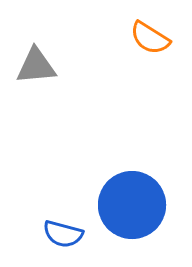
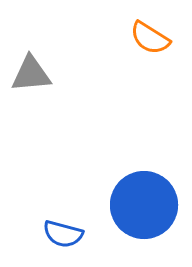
gray triangle: moved 5 px left, 8 px down
blue circle: moved 12 px right
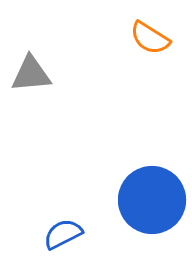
blue circle: moved 8 px right, 5 px up
blue semicircle: rotated 138 degrees clockwise
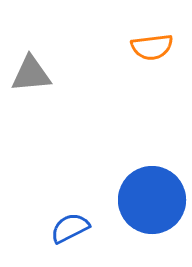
orange semicircle: moved 2 px right, 9 px down; rotated 39 degrees counterclockwise
blue semicircle: moved 7 px right, 6 px up
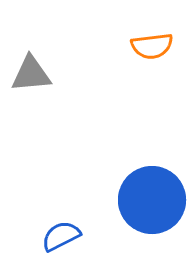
orange semicircle: moved 1 px up
blue semicircle: moved 9 px left, 8 px down
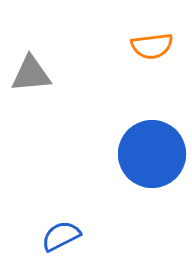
blue circle: moved 46 px up
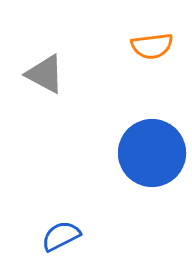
gray triangle: moved 14 px right; rotated 33 degrees clockwise
blue circle: moved 1 px up
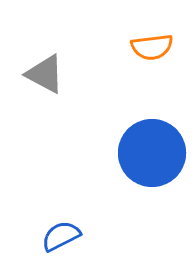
orange semicircle: moved 1 px down
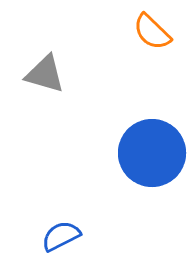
orange semicircle: moved 15 px up; rotated 51 degrees clockwise
gray triangle: rotated 12 degrees counterclockwise
